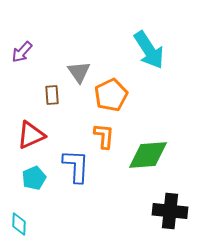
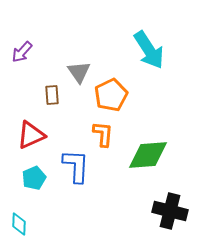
orange L-shape: moved 1 px left, 2 px up
black cross: rotated 8 degrees clockwise
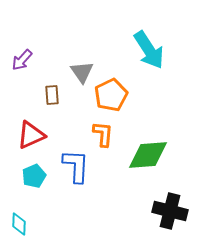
purple arrow: moved 8 px down
gray triangle: moved 3 px right
cyan pentagon: moved 2 px up
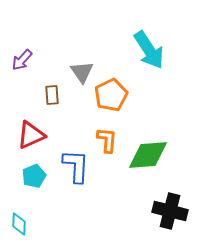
orange L-shape: moved 4 px right, 6 px down
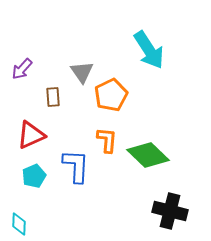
purple arrow: moved 9 px down
brown rectangle: moved 1 px right, 2 px down
green diamond: rotated 48 degrees clockwise
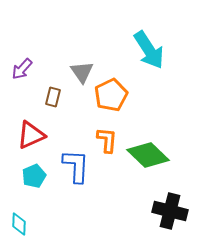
brown rectangle: rotated 18 degrees clockwise
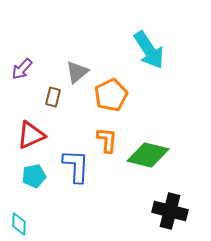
gray triangle: moved 5 px left; rotated 25 degrees clockwise
green diamond: rotated 30 degrees counterclockwise
cyan pentagon: rotated 10 degrees clockwise
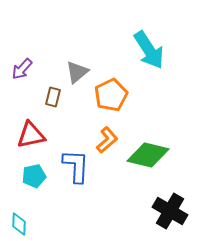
red triangle: rotated 12 degrees clockwise
orange L-shape: rotated 44 degrees clockwise
black cross: rotated 16 degrees clockwise
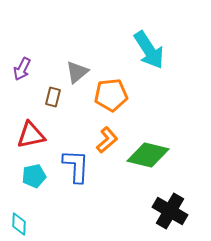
purple arrow: rotated 15 degrees counterclockwise
orange pentagon: rotated 20 degrees clockwise
